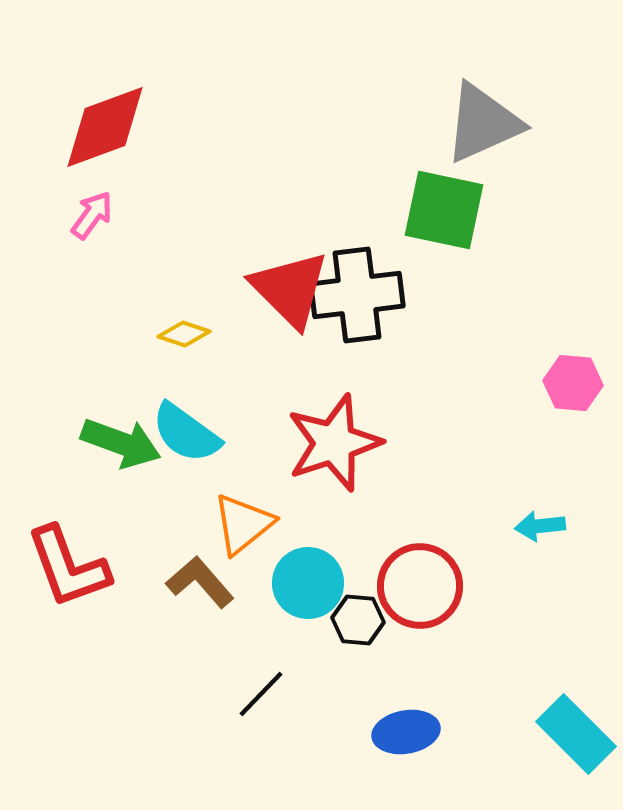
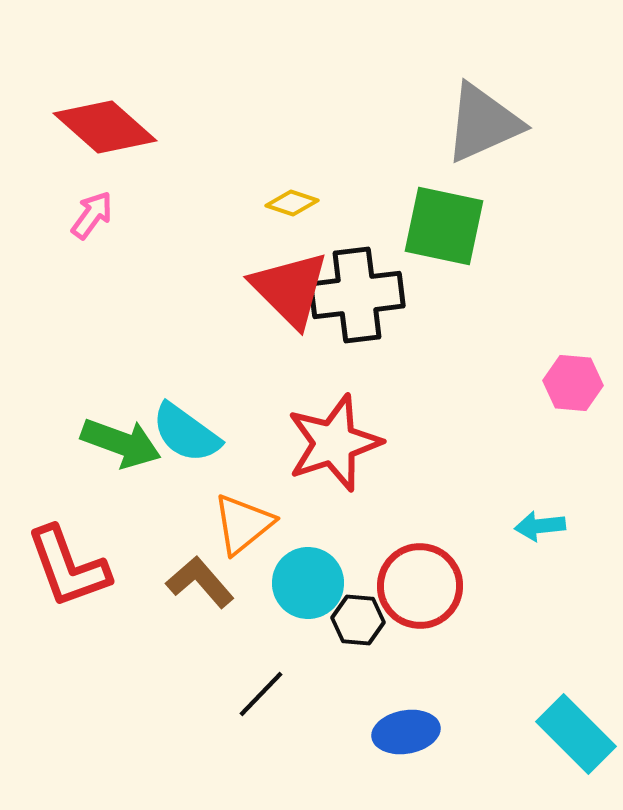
red diamond: rotated 62 degrees clockwise
green square: moved 16 px down
yellow diamond: moved 108 px right, 131 px up
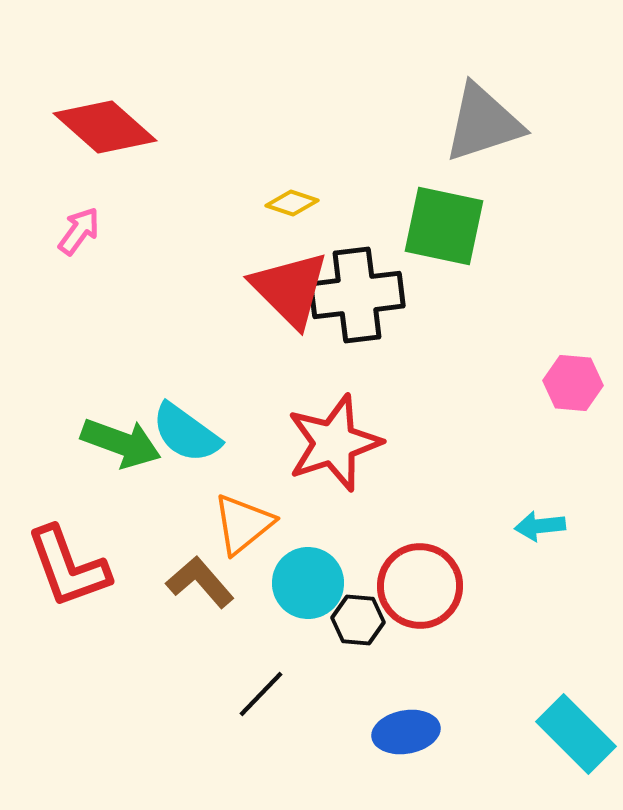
gray triangle: rotated 6 degrees clockwise
pink arrow: moved 13 px left, 16 px down
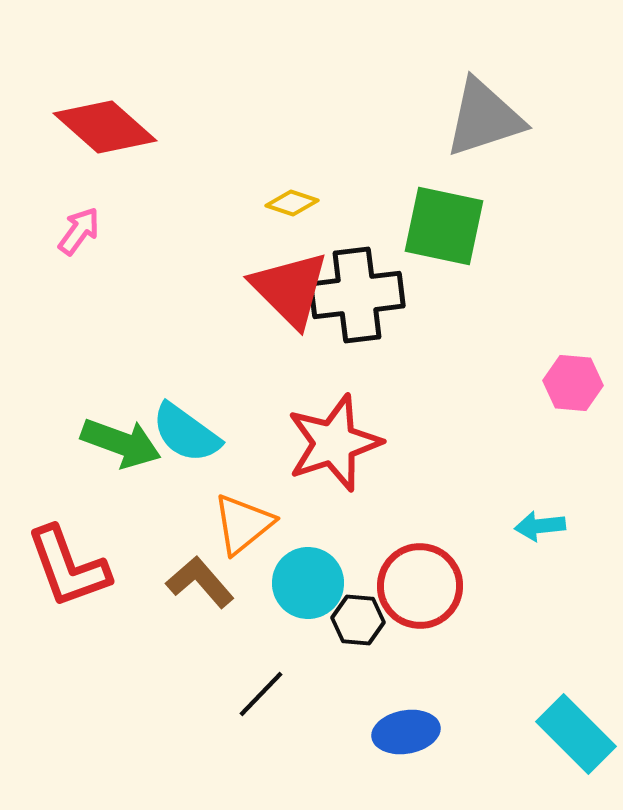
gray triangle: moved 1 px right, 5 px up
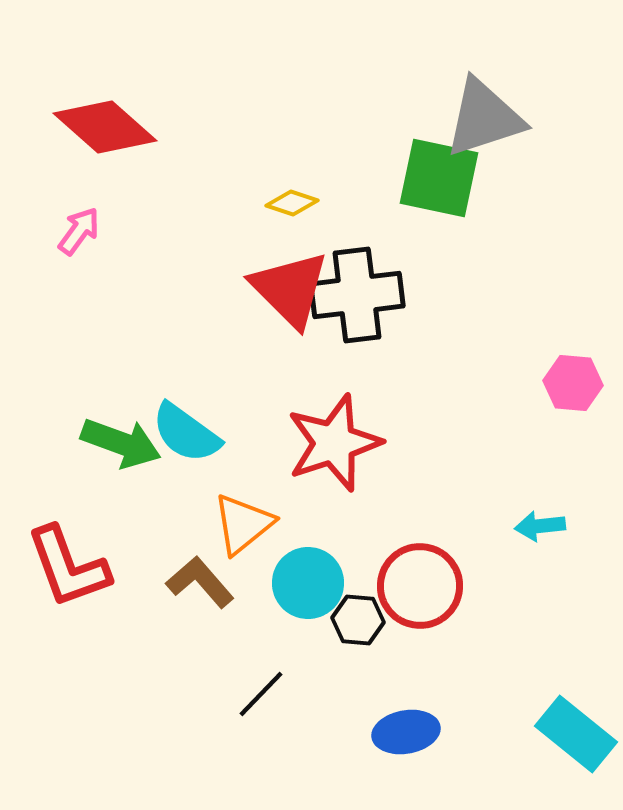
green square: moved 5 px left, 48 px up
cyan rectangle: rotated 6 degrees counterclockwise
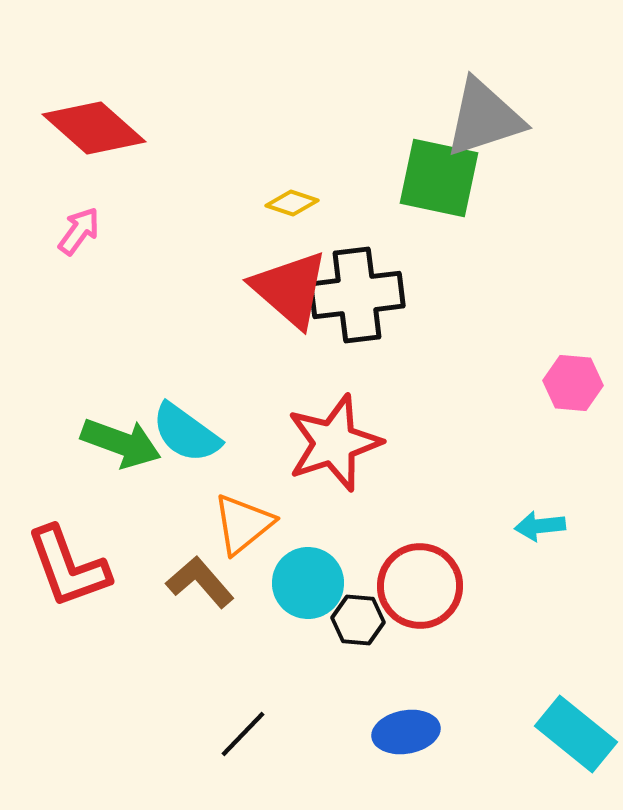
red diamond: moved 11 px left, 1 px down
red triangle: rotated 4 degrees counterclockwise
black line: moved 18 px left, 40 px down
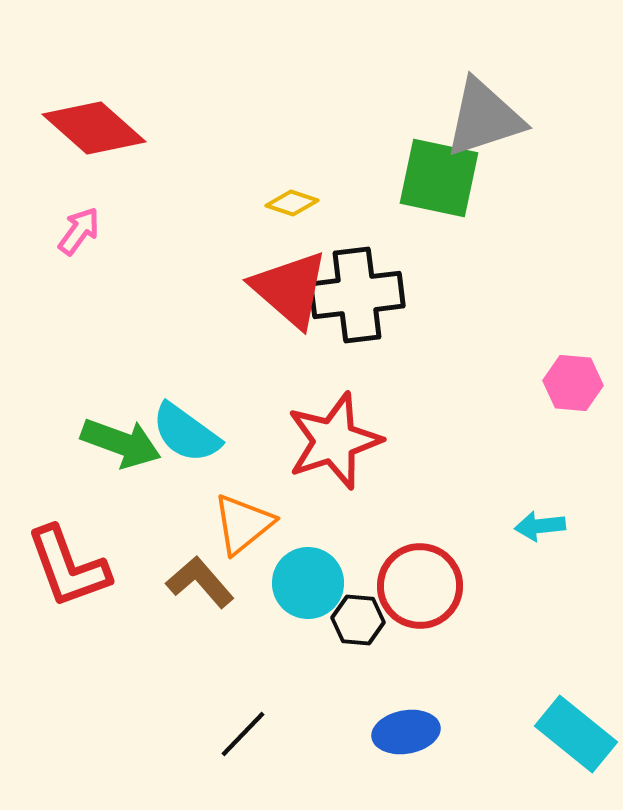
red star: moved 2 px up
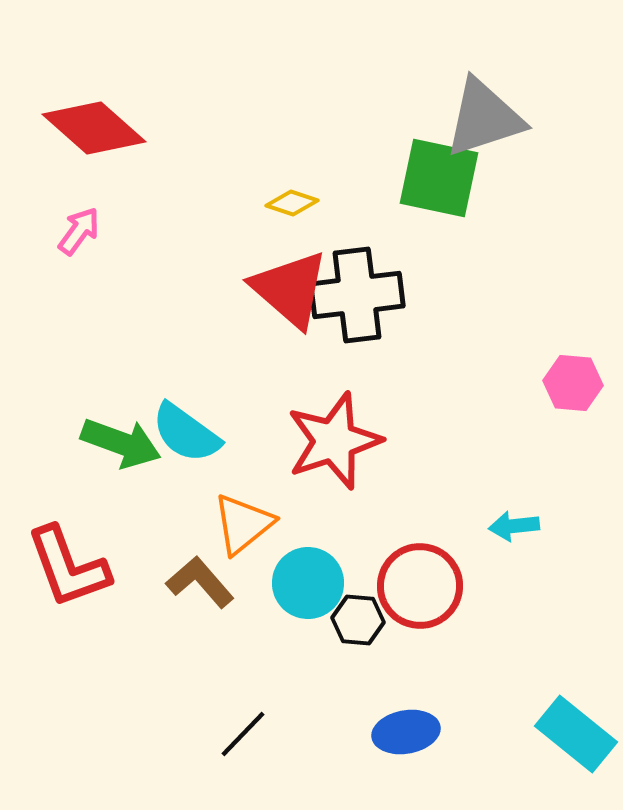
cyan arrow: moved 26 px left
